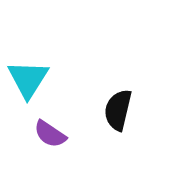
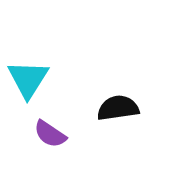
black semicircle: moved 2 px up; rotated 69 degrees clockwise
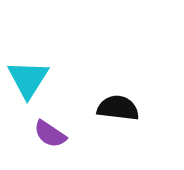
black semicircle: rotated 15 degrees clockwise
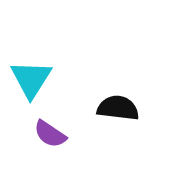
cyan triangle: moved 3 px right
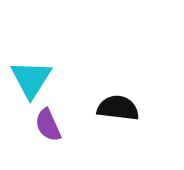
purple semicircle: moved 2 px left, 9 px up; rotated 32 degrees clockwise
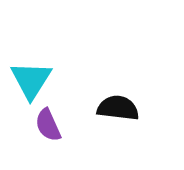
cyan triangle: moved 1 px down
